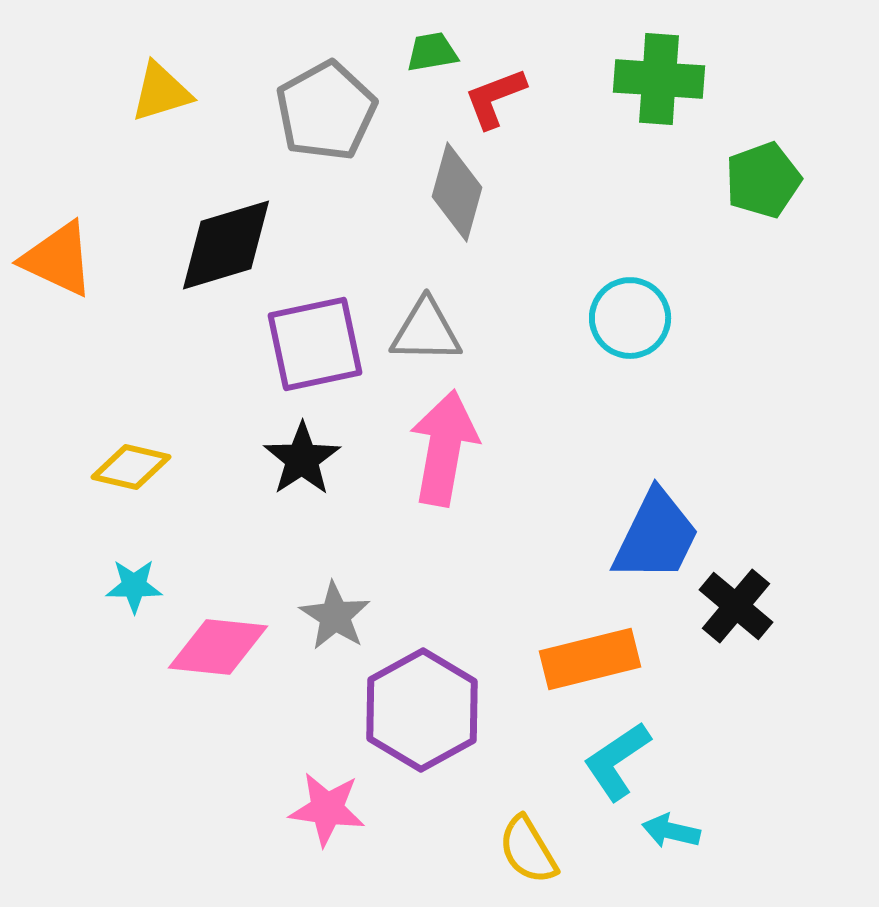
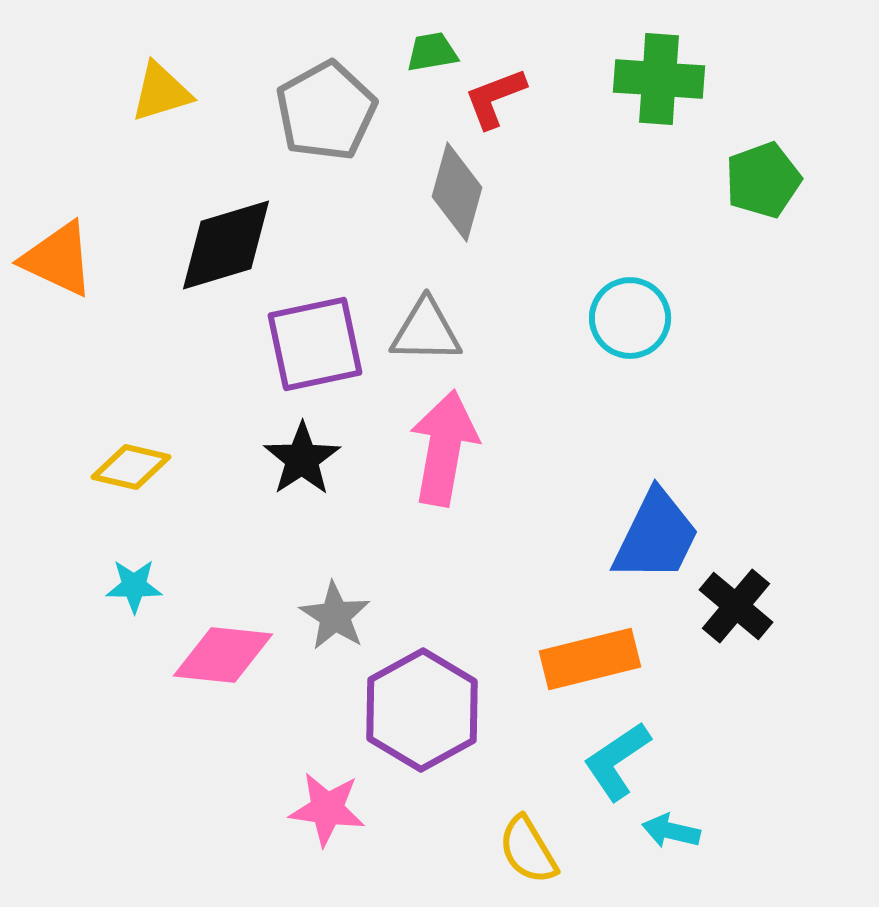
pink diamond: moved 5 px right, 8 px down
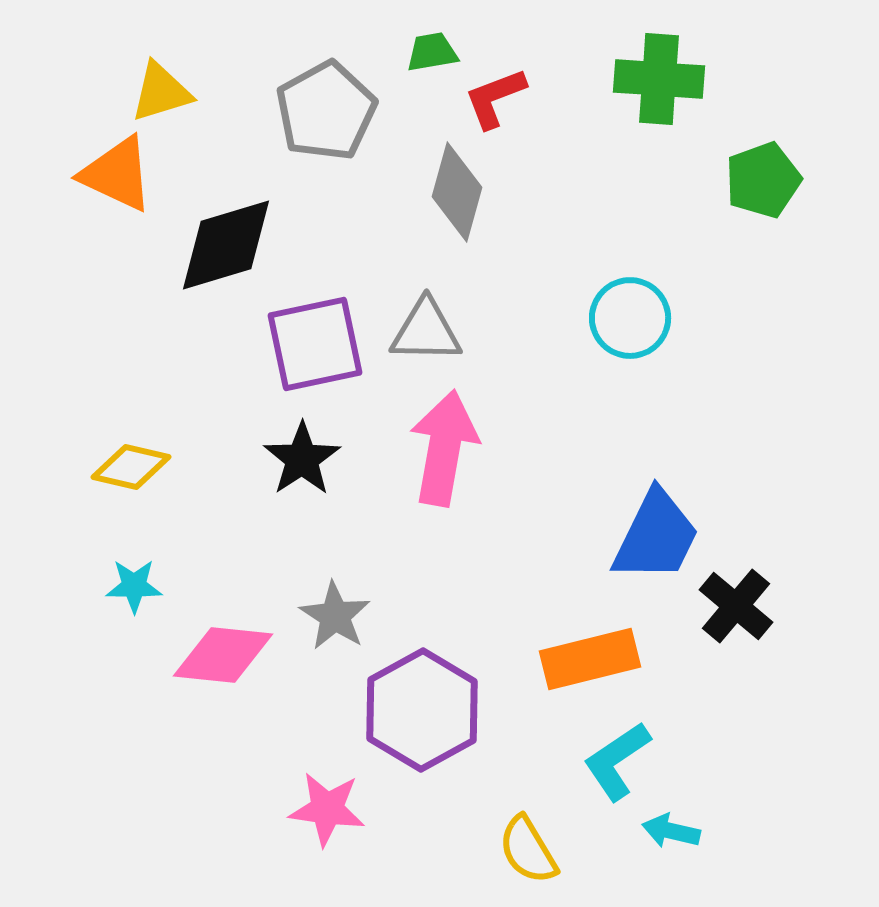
orange triangle: moved 59 px right, 85 px up
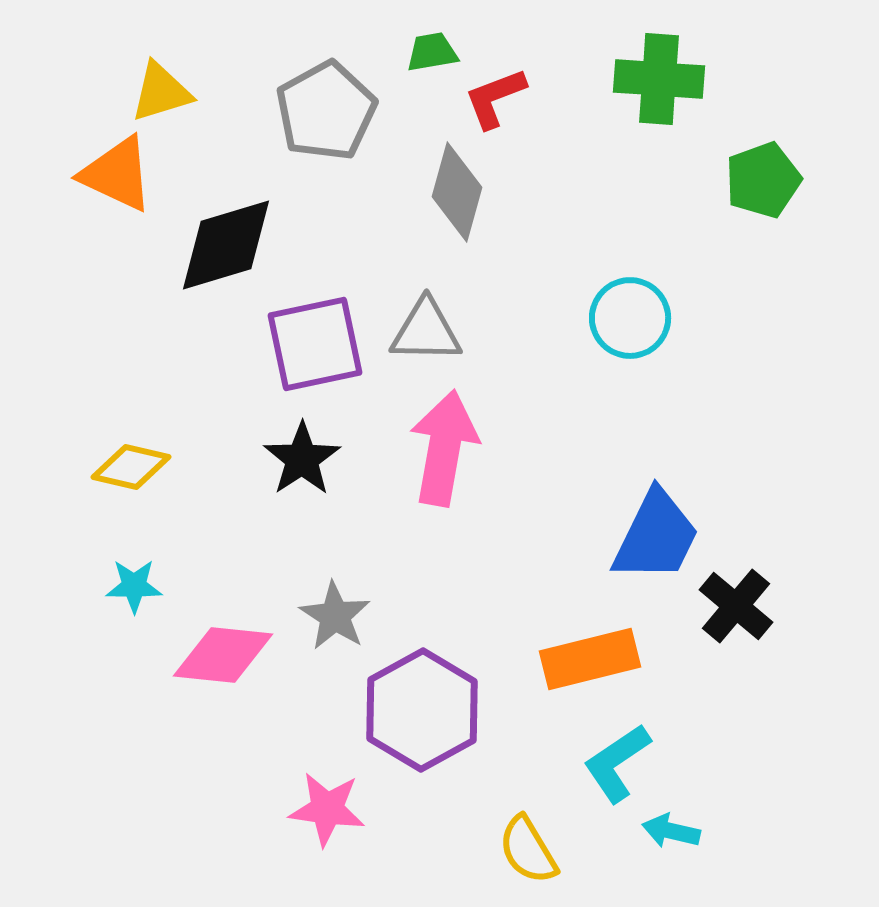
cyan L-shape: moved 2 px down
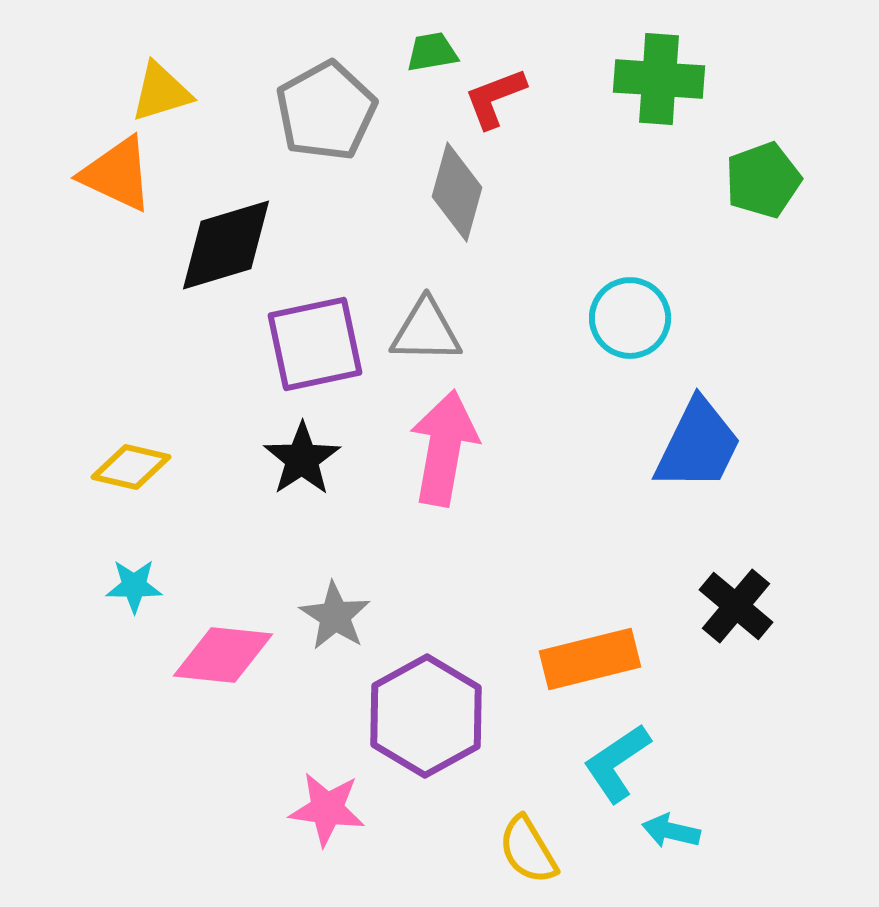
blue trapezoid: moved 42 px right, 91 px up
purple hexagon: moved 4 px right, 6 px down
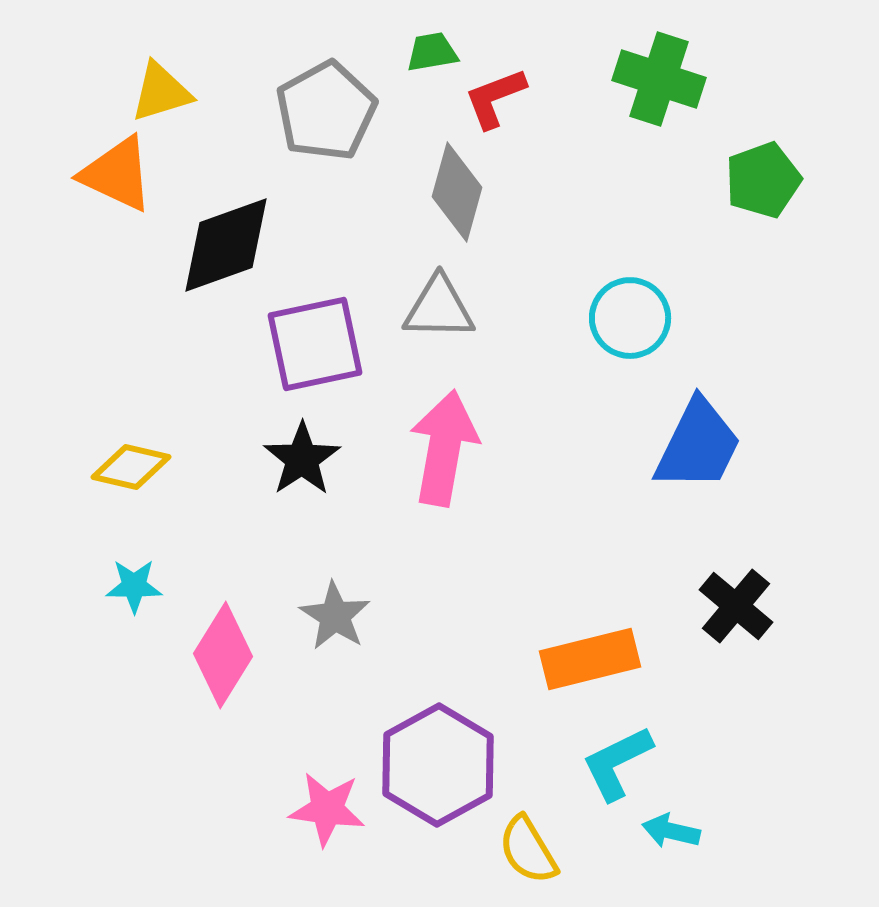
green cross: rotated 14 degrees clockwise
black diamond: rotated 3 degrees counterclockwise
gray triangle: moved 13 px right, 23 px up
pink diamond: rotated 64 degrees counterclockwise
purple hexagon: moved 12 px right, 49 px down
cyan L-shape: rotated 8 degrees clockwise
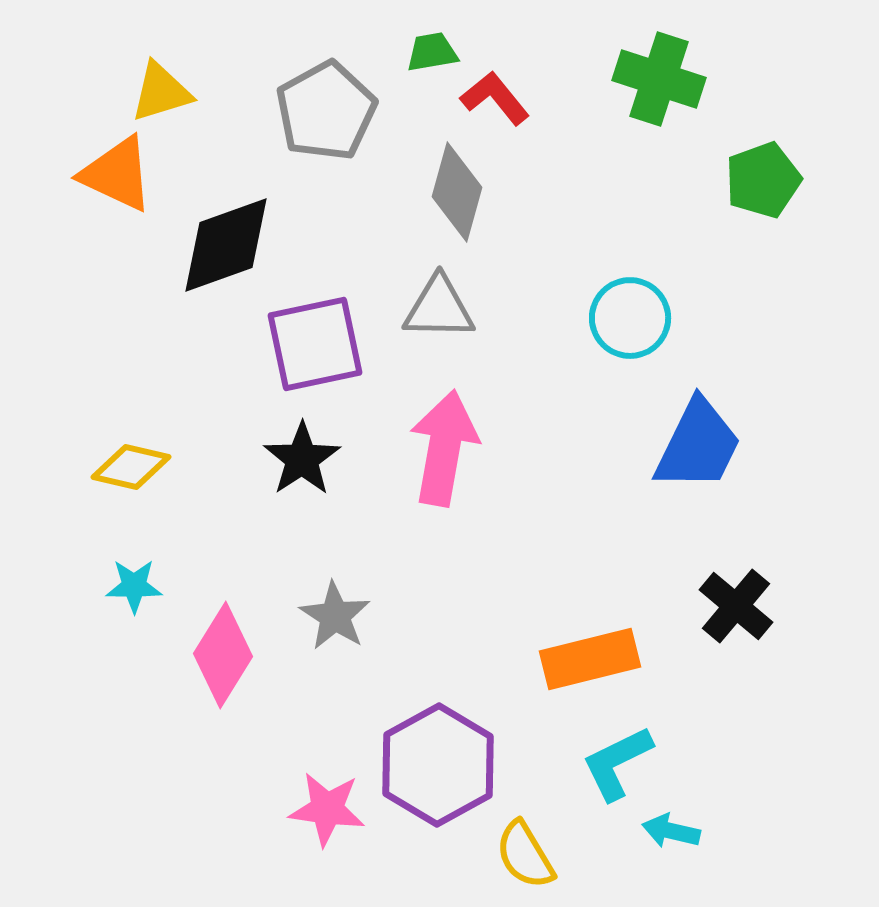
red L-shape: rotated 72 degrees clockwise
yellow semicircle: moved 3 px left, 5 px down
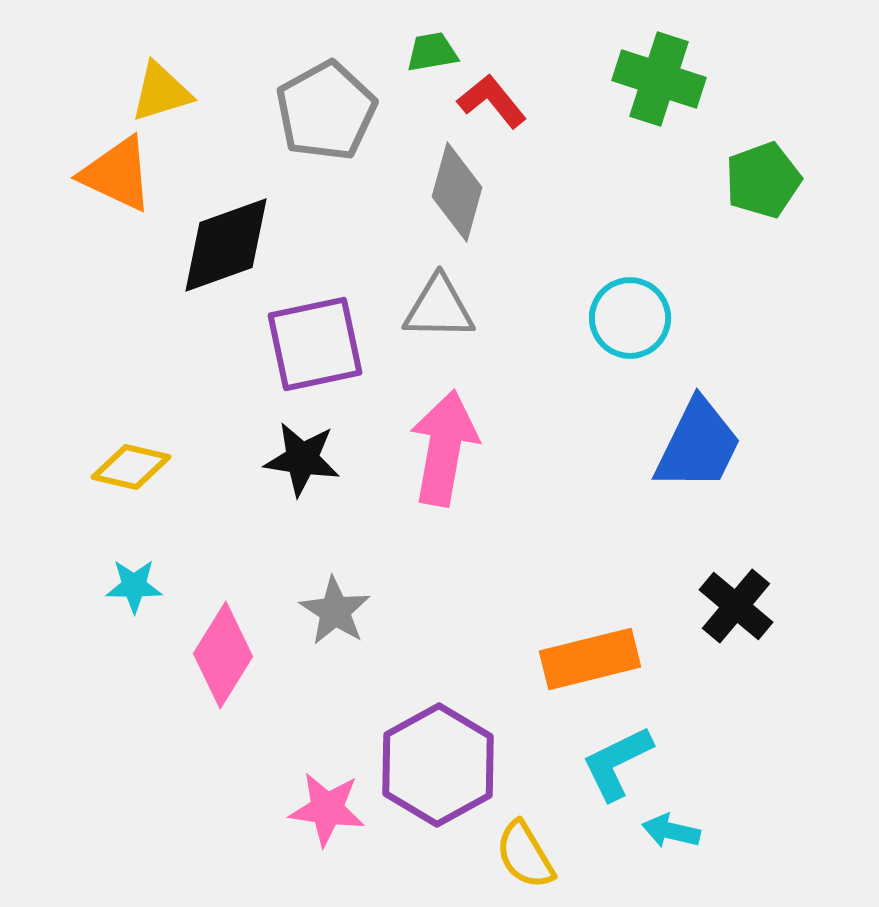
red L-shape: moved 3 px left, 3 px down
black star: rotated 30 degrees counterclockwise
gray star: moved 5 px up
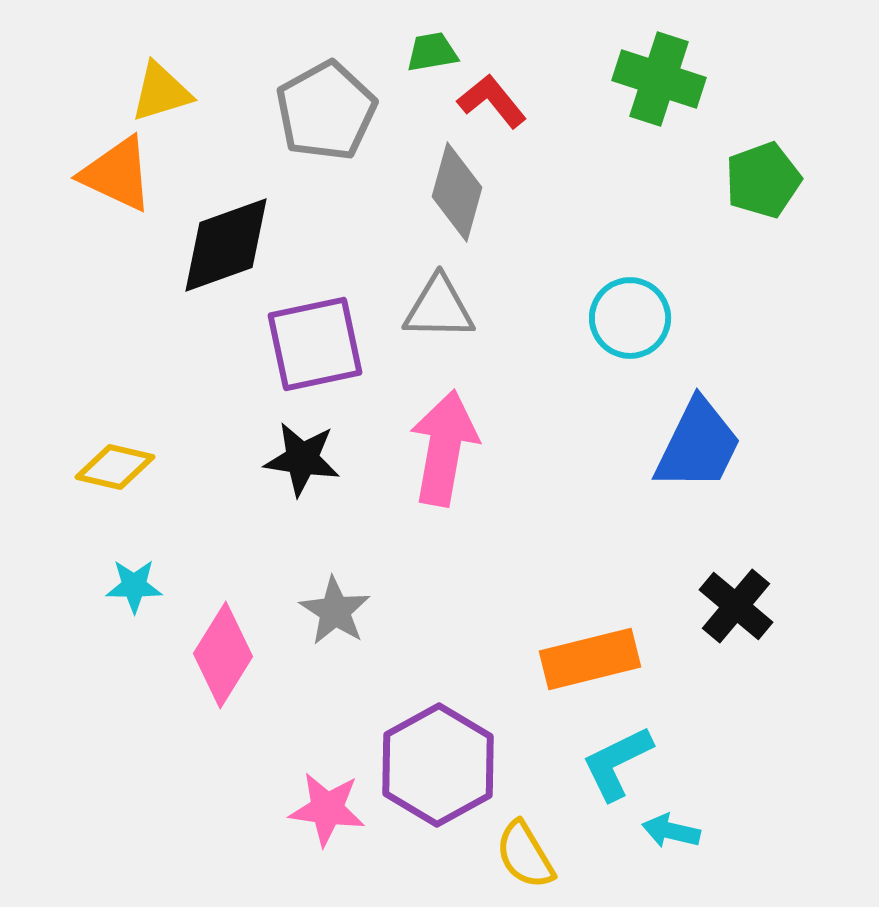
yellow diamond: moved 16 px left
